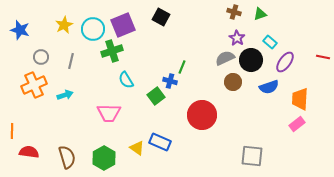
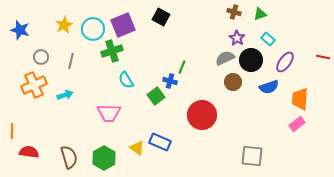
cyan rectangle: moved 2 px left, 3 px up
brown semicircle: moved 2 px right
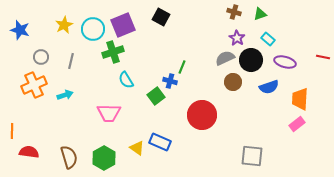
green cross: moved 1 px right, 1 px down
purple ellipse: rotated 70 degrees clockwise
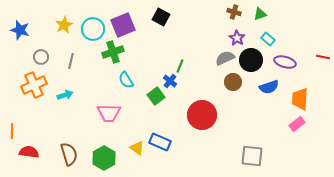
green line: moved 2 px left, 1 px up
blue cross: rotated 24 degrees clockwise
brown semicircle: moved 3 px up
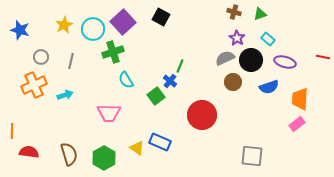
purple square: moved 3 px up; rotated 20 degrees counterclockwise
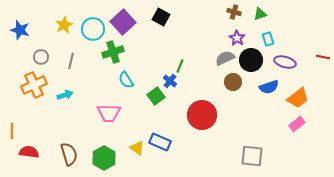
cyan rectangle: rotated 32 degrees clockwise
orange trapezoid: moved 2 px left, 1 px up; rotated 130 degrees counterclockwise
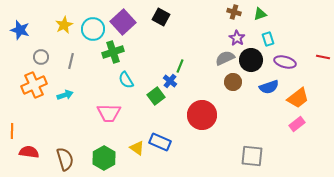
brown semicircle: moved 4 px left, 5 px down
